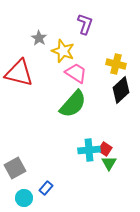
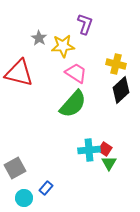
yellow star: moved 5 px up; rotated 25 degrees counterclockwise
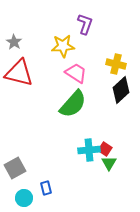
gray star: moved 25 px left, 4 px down
blue rectangle: rotated 56 degrees counterclockwise
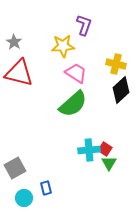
purple L-shape: moved 1 px left, 1 px down
green semicircle: rotated 8 degrees clockwise
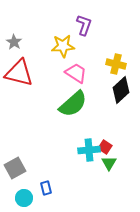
red square: moved 2 px up
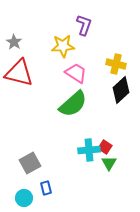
gray square: moved 15 px right, 5 px up
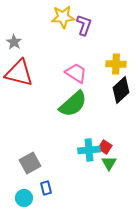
yellow star: moved 29 px up
yellow cross: rotated 12 degrees counterclockwise
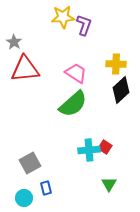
red triangle: moved 6 px right, 4 px up; rotated 20 degrees counterclockwise
green triangle: moved 21 px down
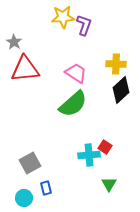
cyan cross: moved 5 px down
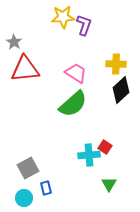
gray square: moved 2 px left, 5 px down
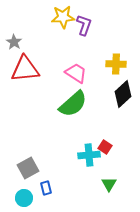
black diamond: moved 2 px right, 4 px down
